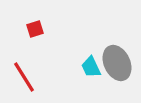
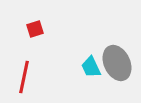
red line: rotated 44 degrees clockwise
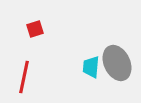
cyan trapezoid: rotated 30 degrees clockwise
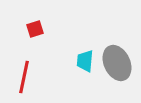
cyan trapezoid: moved 6 px left, 6 px up
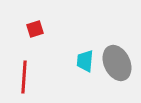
red line: rotated 8 degrees counterclockwise
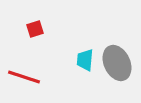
cyan trapezoid: moved 1 px up
red line: rotated 76 degrees counterclockwise
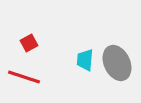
red square: moved 6 px left, 14 px down; rotated 12 degrees counterclockwise
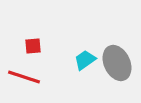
red square: moved 4 px right, 3 px down; rotated 24 degrees clockwise
cyan trapezoid: rotated 50 degrees clockwise
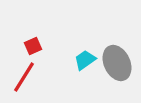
red square: rotated 18 degrees counterclockwise
red line: rotated 76 degrees counterclockwise
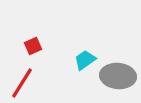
gray ellipse: moved 1 px right, 13 px down; rotated 60 degrees counterclockwise
red line: moved 2 px left, 6 px down
